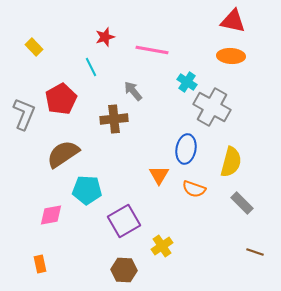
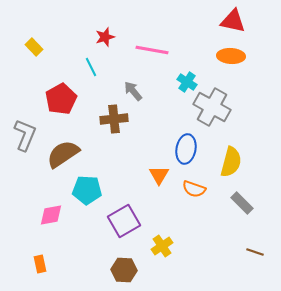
gray L-shape: moved 1 px right, 21 px down
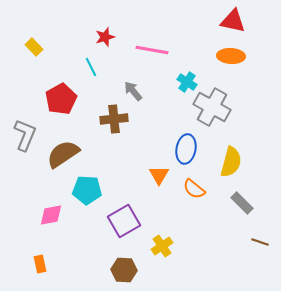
orange semicircle: rotated 20 degrees clockwise
brown line: moved 5 px right, 10 px up
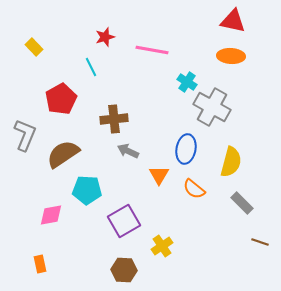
gray arrow: moved 5 px left, 60 px down; rotated 25 degrees counterclockwise
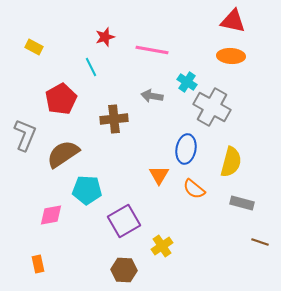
yellow rectangle: rotated 18 degrees counterclockwise
gray arrow: moved 24 px right, 55 px up; rotated 15 degrees counterclockwise
gray rectangle: rotated 30 degrees counterclockwise
orange rectangle: moved 2 px left
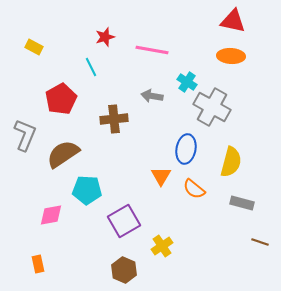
orange triangle: moved 2 px right, 1 px down
brown hexagon: rotated 20 degrees clockwise
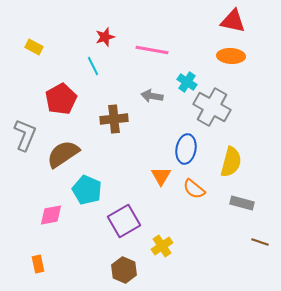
cyan line: moved 2 px right, 1 px up
cyan pentagon: rotated 20 degrees clockwise
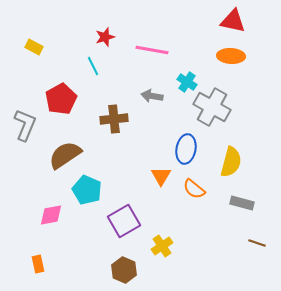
gray L-shape: moved 10 px up
brown semicircle: moved 2 px right, 1 px down
brown line: moved 3 px left, 1 px down
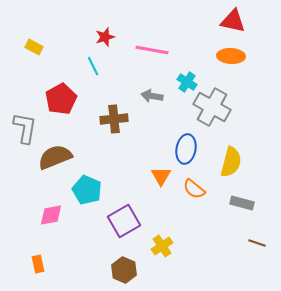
gray L-shape: moved 3 px down; rotated 12 degrees counterclockwise
brown semicircle: moved 10 px left, 2 px down; rotated 12 degrees clockwise
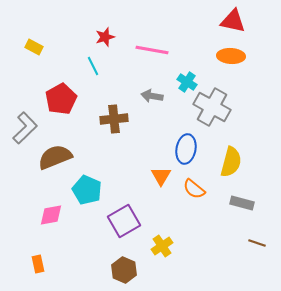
gray L-shape: rotated 36 degrees clockwise
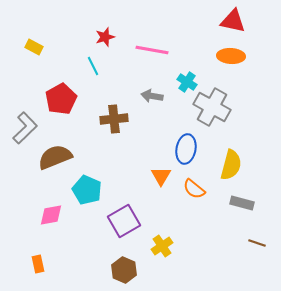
yellow semicircle: moved 3 px down
